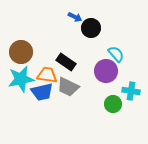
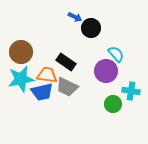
gray trapezoid: moved 1 px left
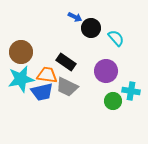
cyan semicircle: moved 16 px up
green circle: moved 3 px up
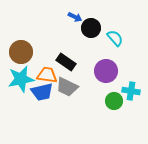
cyan semicircle: moved 1 px left
green circle: moved 1 px right
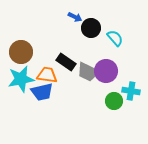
gray trapezoid: moved 21 px right, 15 px up
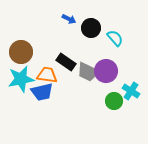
blue arrow: moved 6 px left, 2 px down
cyan cross: rotated 24 degrees clockwise
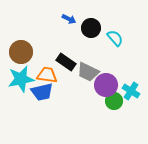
purple circle: moved 14 px down
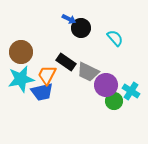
black circle: moved 10 px left
orange trapezoid: rotated 70 degrees counterclockwise
